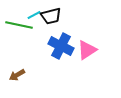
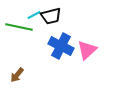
green line: moved 2 px down
pink triangle: rotated 10 degrees counterclockwise
brown arrow: rotated 21 degrees counterclockwise
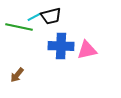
cyan line: moved 2 px down
blue cross: rotated 25 degrees counterclockwise
pink triangle: rotated 30 degrees clockwise
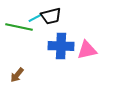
cyan line: moved 1 px right, 1 px down
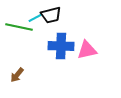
black trapezoid: moved 1 px up
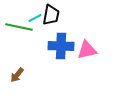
black trapezoid: rotated 65 degrees counterclockwise
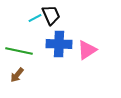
black trapezoid: rotated 35 degrees counterclockwise
green line: moved 24 px down
blue cross: moved 2 px left, 2 px up
pink triangle: rotated 20 degrees counterclockwise
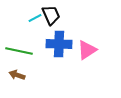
brown arrow: rotated 70 degrees clockwise
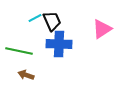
black trapezoid: moved 1 px right, 6 px down
pink triangle: moved 15 px right, 21 px up
brown arrow: moved 9 px right
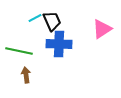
brown arrow: rotated 63 degrees clockwise
